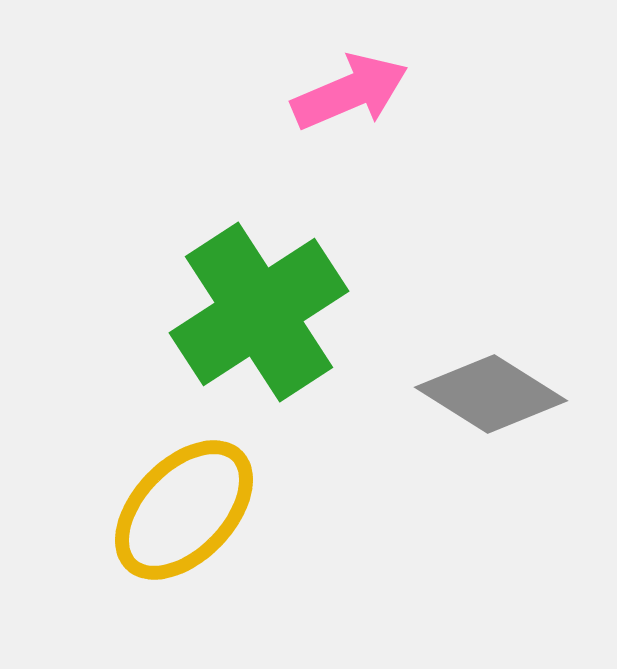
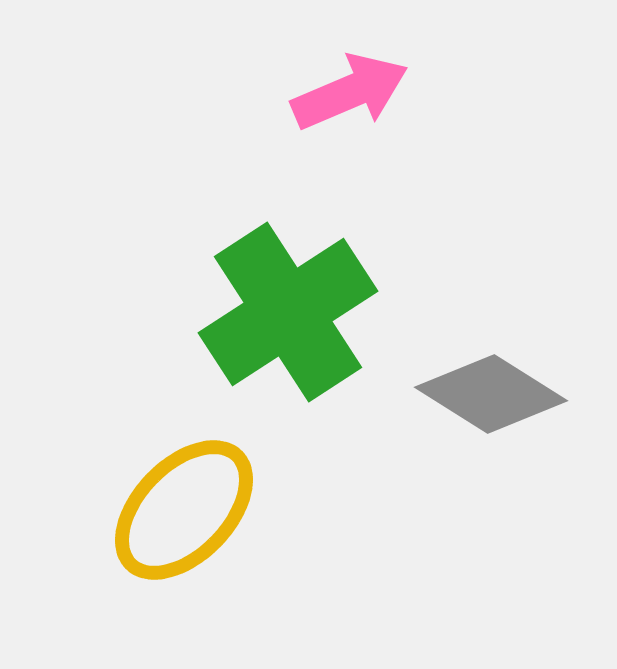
green cross: moved 29 px right
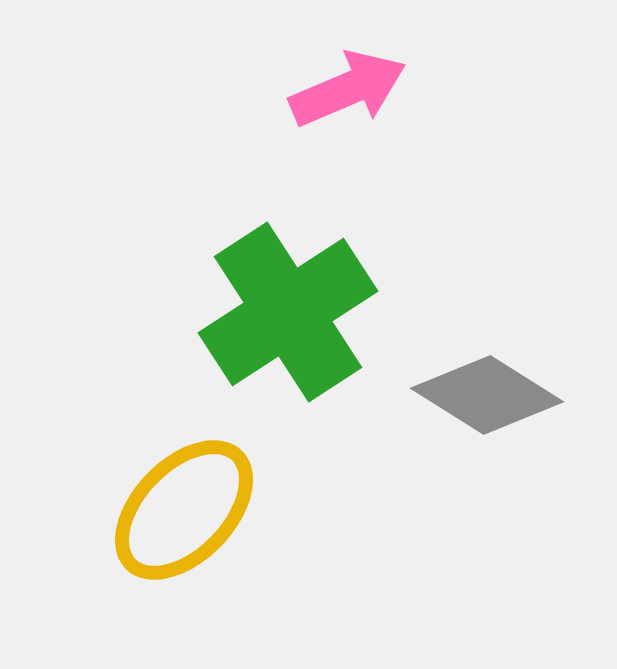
pink arrow: moved 2 px left, 3 px up
gray diamond: moved 4 px left, 1 px down
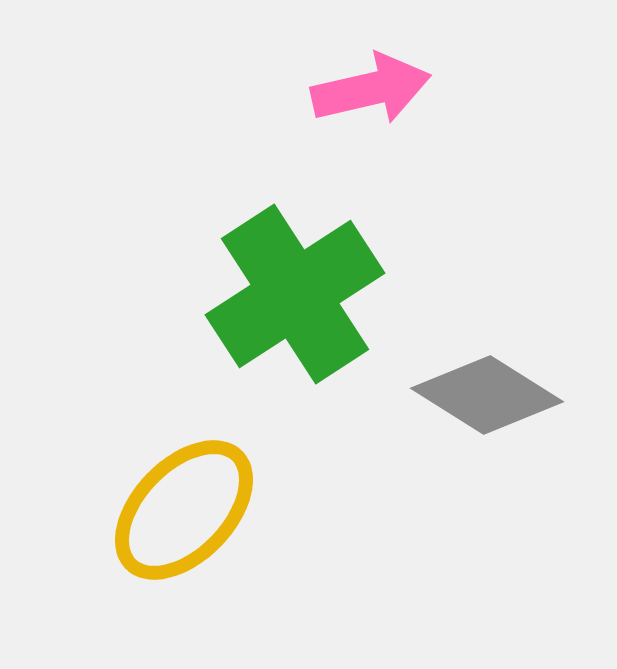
pink arrow: moved 23 px right; rotated 10 degrees clockwise
green cross: moved 7 px right, 18 px up
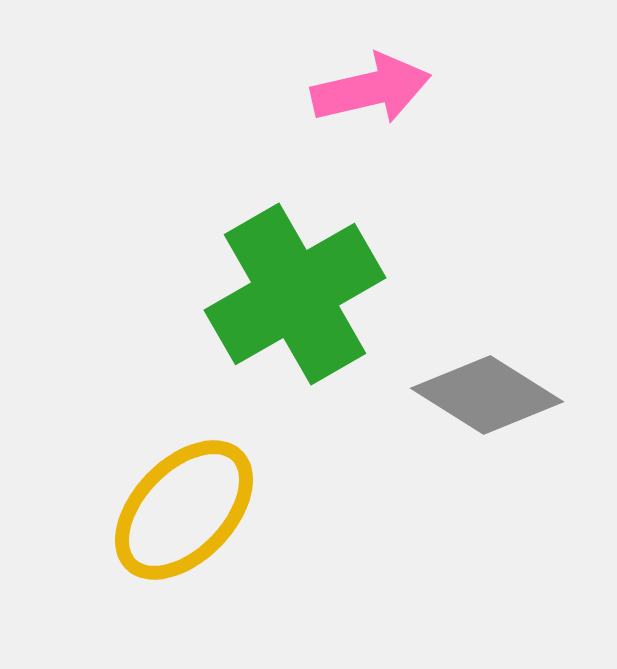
green cross: rotated 3 degrees clockwise
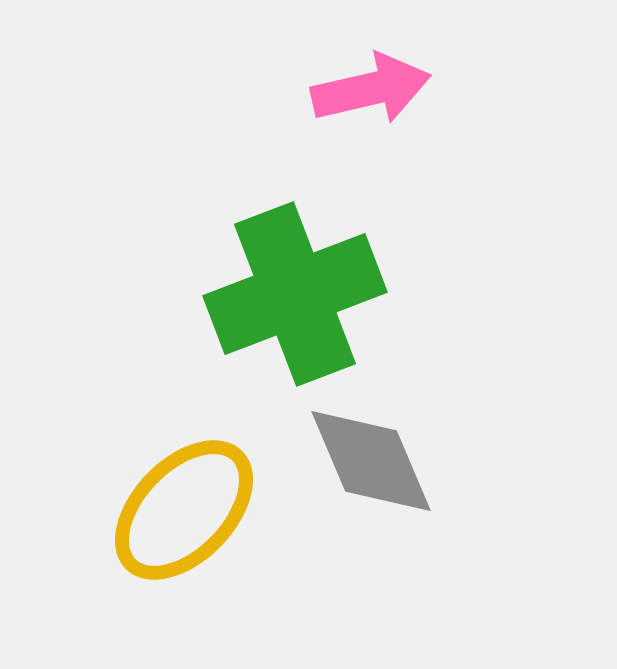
green cross: rotated 9 degrees clockwise
gray diamond: moved 116 px left, 66 px down; rotated 35 degrees clockwise
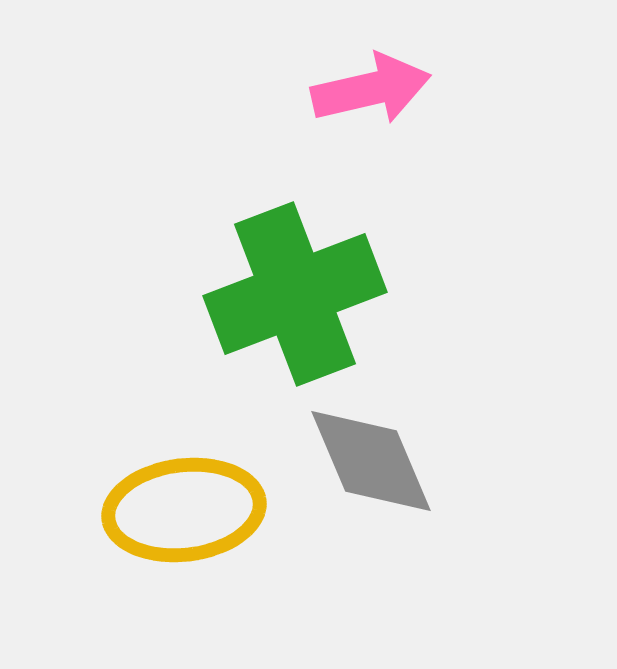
yellow ellipse: rotated 39 degrees clockwise
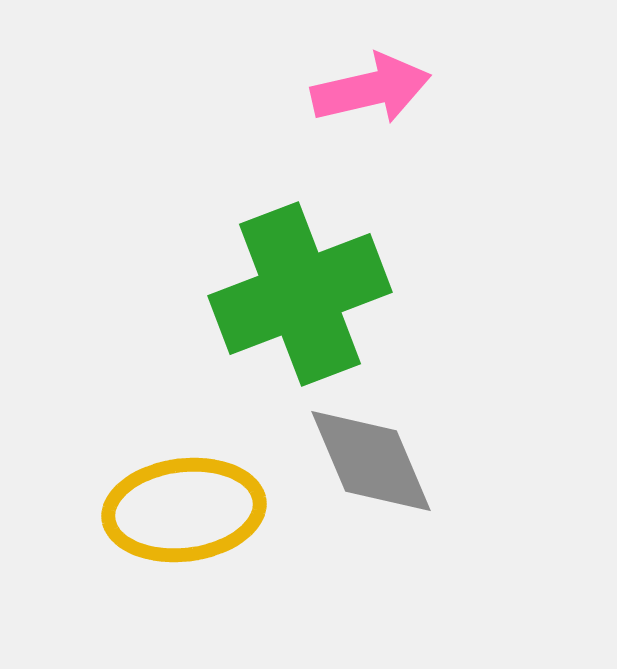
green cross: moved 5 px right
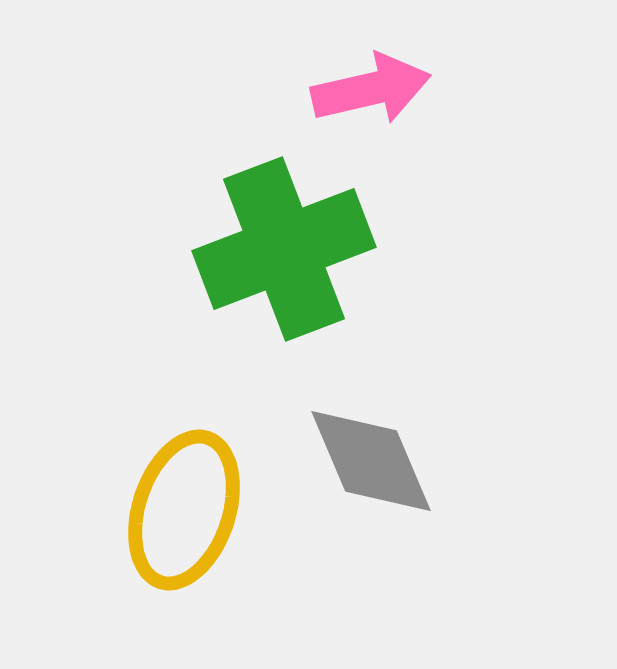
green cross: moved 16 px left, 45 px up
yellow ellipse: rotated 65 degrees counterclockwise
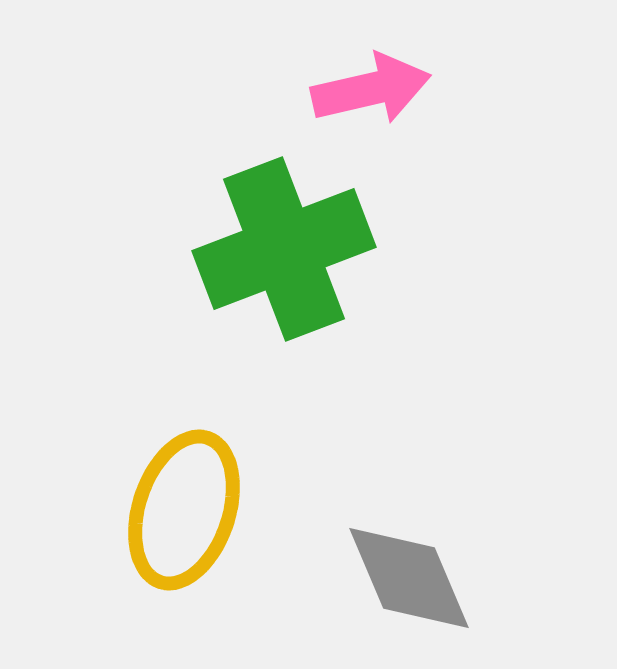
gray diamond: moved 38 px right, 117 px down
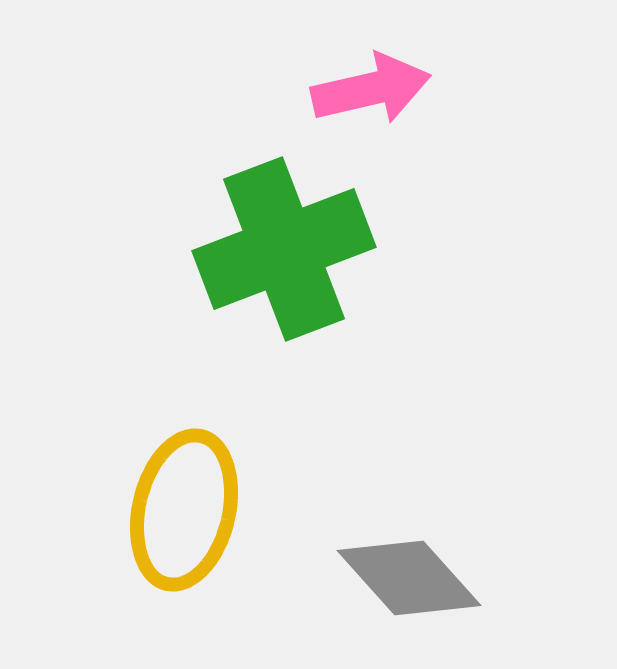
yellow ellipse: rotated 5 degrees counterclockwise
gray diamond: rotated 19 degrees counterclockwise
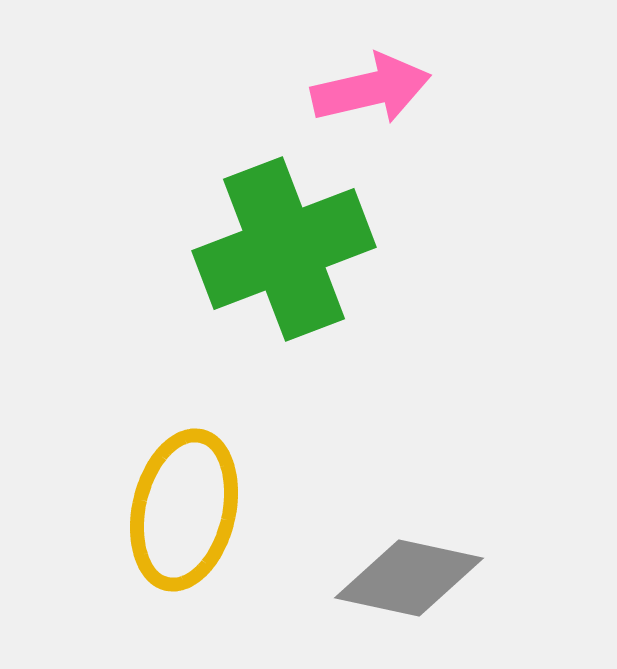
gray diamond: rotated 36 degrees counterclockwise
